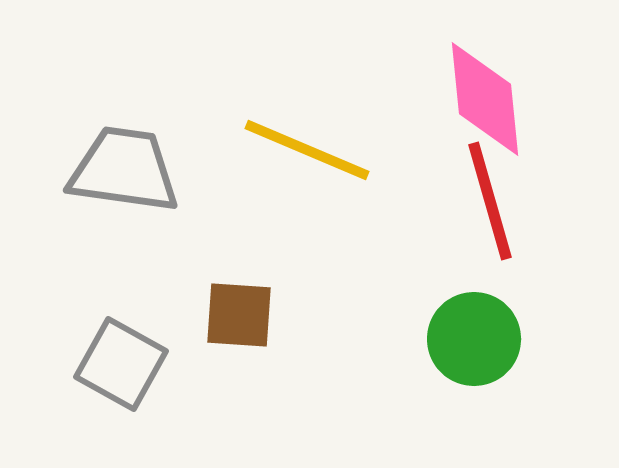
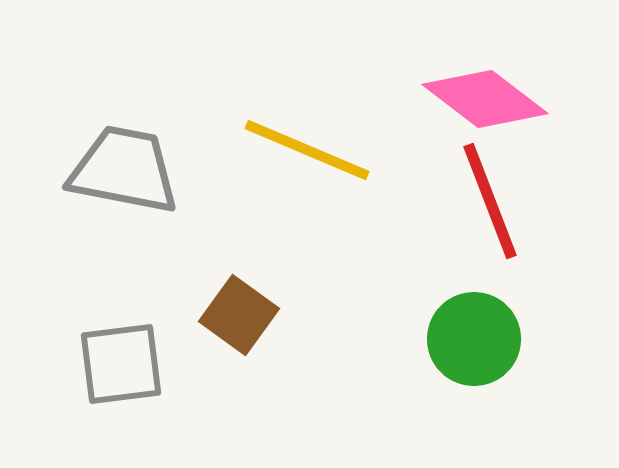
pink diamond: rotated 47 degrees counterclockwise
gray trapezoid: rotated 3 degrees clockwise
red line: rotated 5 degrees counterclockwise
brown square: rotated 32 degrees clockwise
gray square: rotated 36 degrees counterclockwise
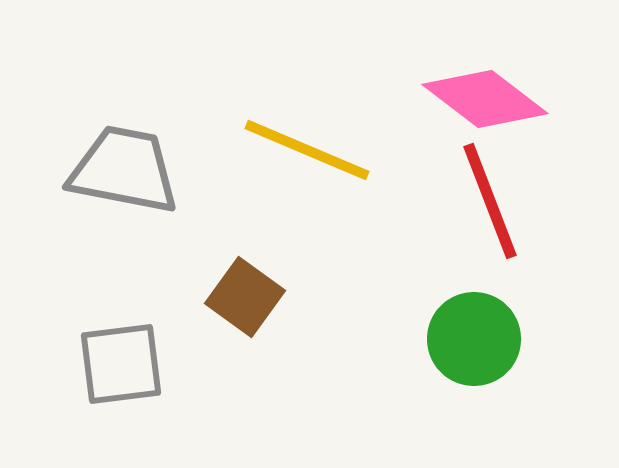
brown square: moved 6 px right, 18 px up
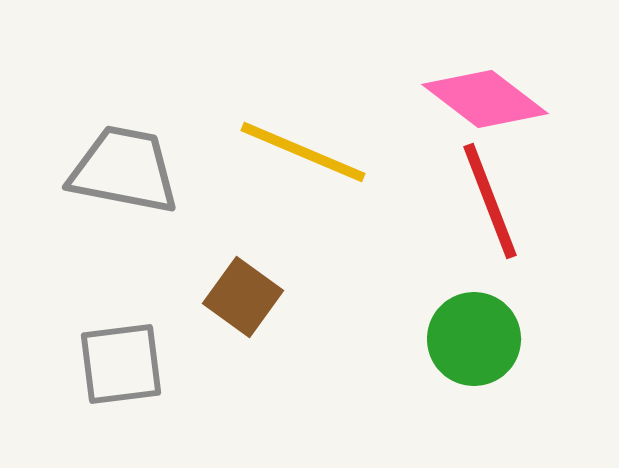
yellow line: moved 4 px left, 2 px down
brown square: moved 2 px left
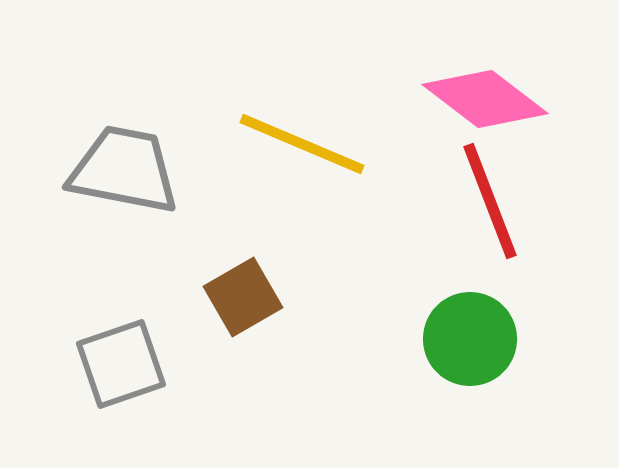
yellow line: moved 1 px left, 8 px up
brown square: rotated 24 degrees clockwise
green circle: moved 4 px left
gray square: rotated 12 degrees counterclockwise
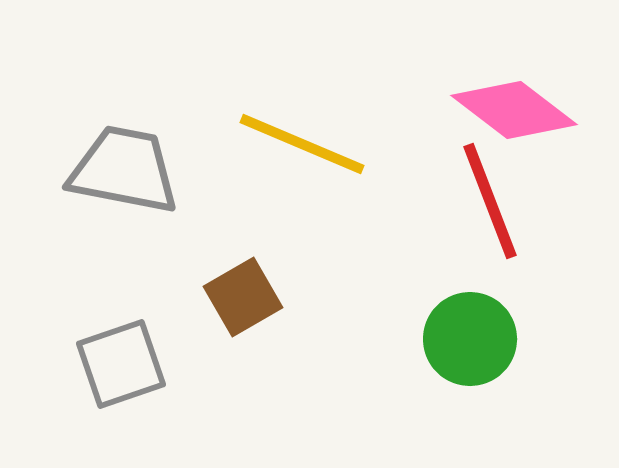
pink diamond: moved 29 px right, 11 px down
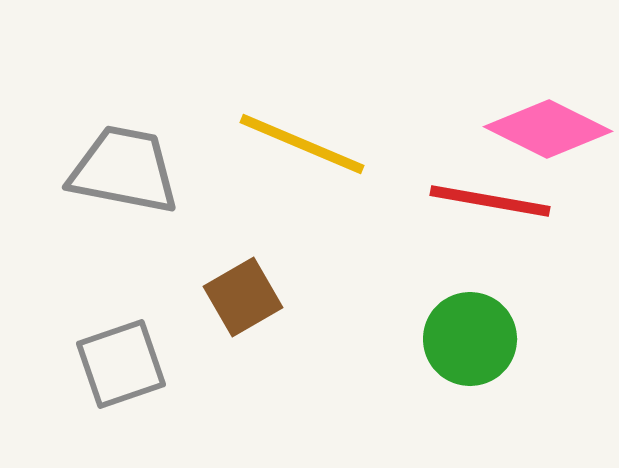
pink diamond: moved 34 px right, 19 px down; rotated 11 degrees counterclockwise
red line: rotated 59 degrees counterclockwise
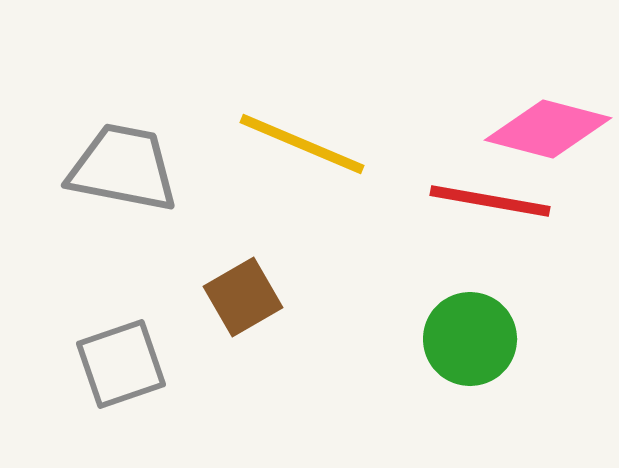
pink diamond: rotated 12 degrees counterclockwise
gray trapezoid: moved 1 px left, 2 px up
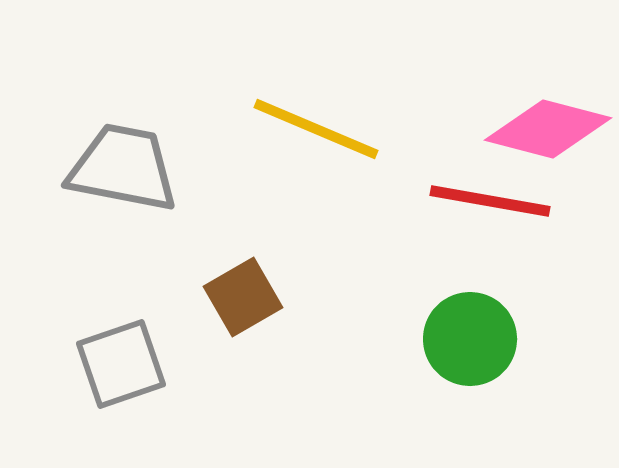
yellow line: moved 14 px right, 15 px up
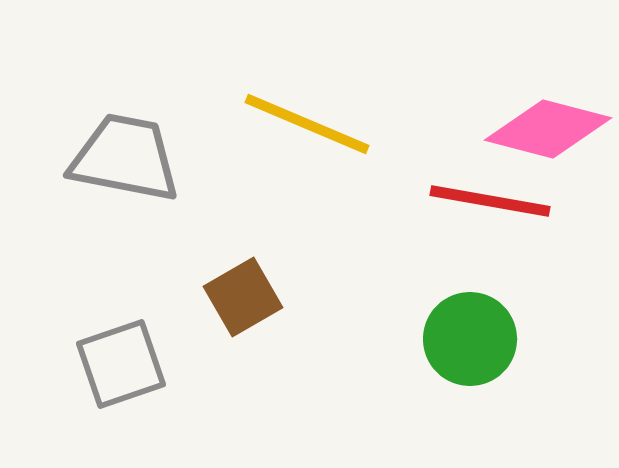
yellow line: moved 9 px left, 5 px up
gray trapezoid: moved 2 px right, 10 px up
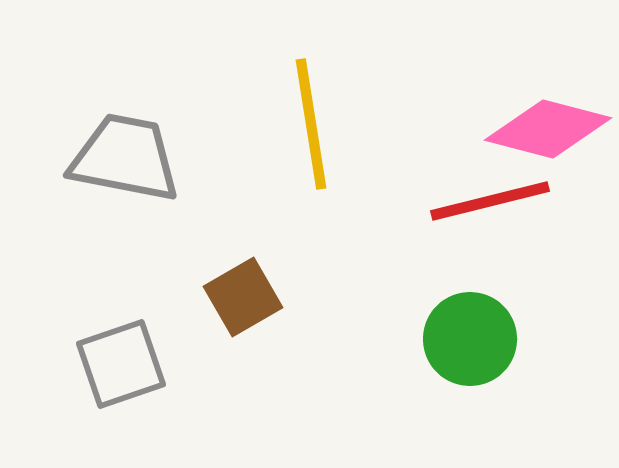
yellow line: moved 4 px right; rotated 58 degrees clockwise
red line: rotated 24 degrees counterclockwise
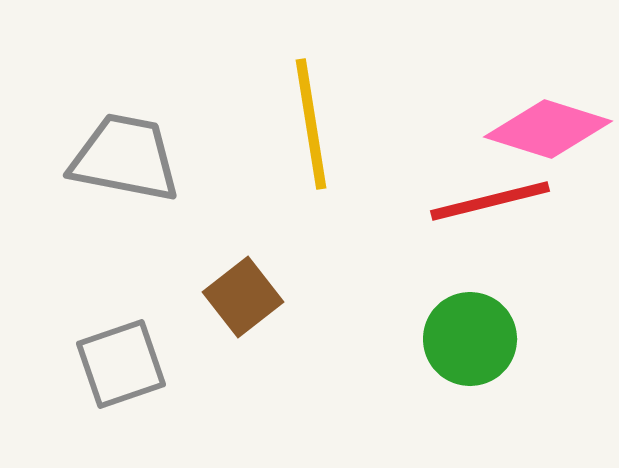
pink diamond: rotated 3 degrees clockwise
brown square: rotated 8 degrees counterclockwise
